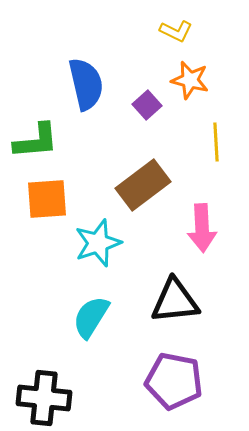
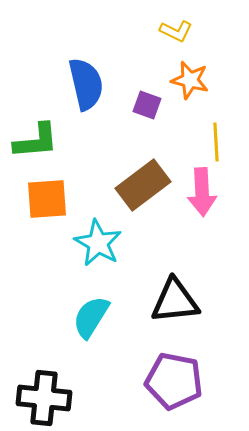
purple square: rotated 28 degrees counterclockwise
pink arrow: moved 36 px up
cyan star: rotated 24 degrees counterclockwise
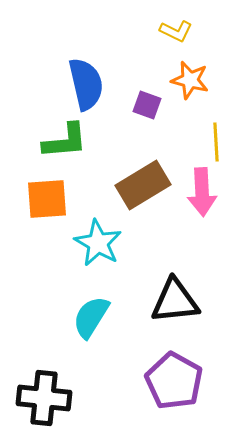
green L-shape: moved 29 px right
brown rectangle: rotated 6 degrees clockwise
purple pentagon: rotated 18 degrees clockwise
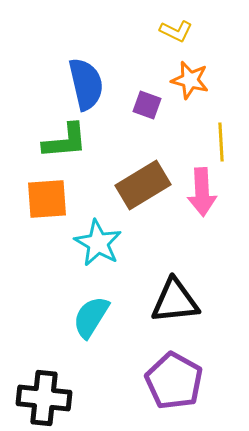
yellow line: moved 5 px right
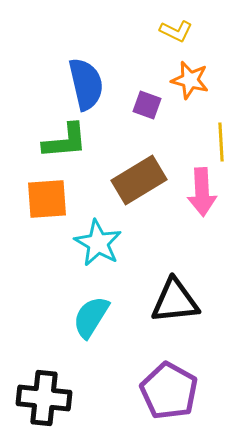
brown rectangle: moved 4 px left, 5 px up
purple pentagon: moved 5 px left, 10 px down
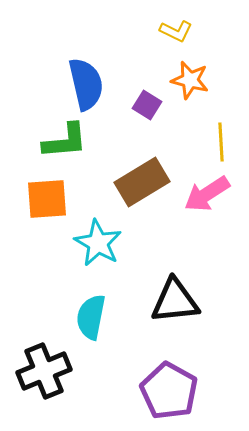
purple square: rotated 12 degrees clockwise
brown rectangle: moved 3 px right, 2 px down
pink arrow: moved 5 px right, 2 px down; rotated 60 degrees clockwise
cyan semicircle: rotated 21 degrees counterclockwise
black cross: moved 27 px up; rotated 28 degrees counterclockwise
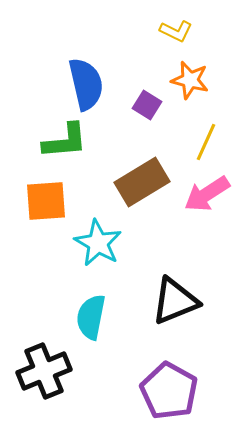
yellow line: moved 15 px left; rotated 27 degrees clockwise
orange square: moved 1 px left, 2 px down
black triangle: rotated 16 degrees counterclockwise
